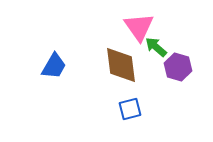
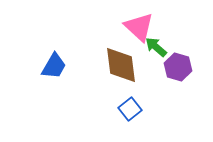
pink triangle: rotated 12 degrees counterclockwise
blue square: rotated 25 degrees counterclockwise
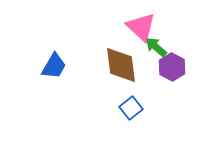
pink triangle: moved 2 px right
purple hexagon: moved 6 px left; rotated 12 degrees clockwise
blue square: moved 1 px right, 1 px up
